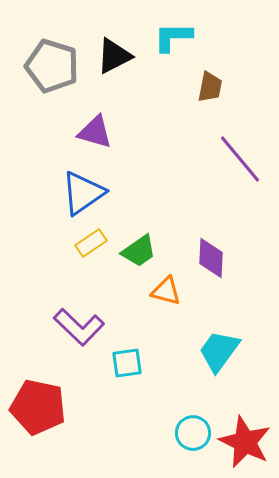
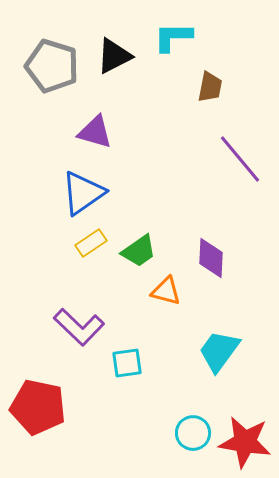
red star: rotated 16 degrees counterclockwise
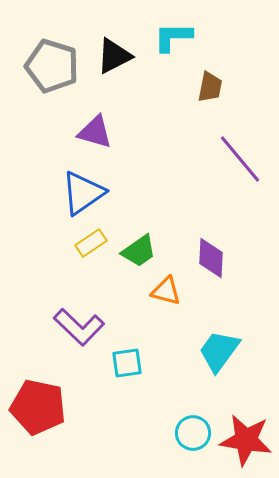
red star: moved 1 px right, 2 px up
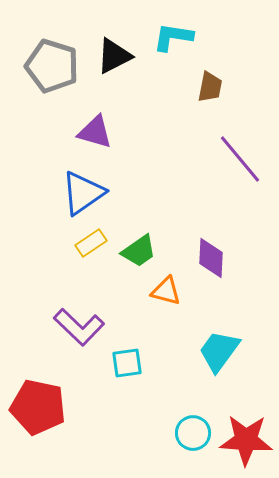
cyan L-shape: rotated 9 degrees clockwise
red star: rotated 6 degrees counterclockwise
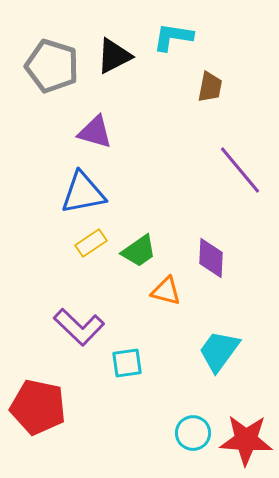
purple line: moved 11 px down
blue triangle: rotated 24 degrees clockwise
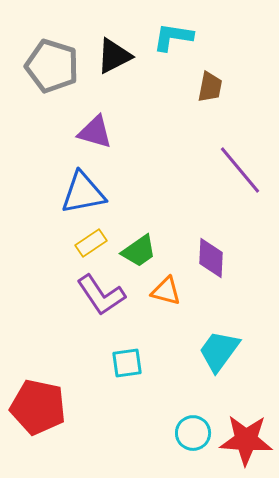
purple L-shape: moved 22 px right, 32 px up; rotated 12 degrees clockwise
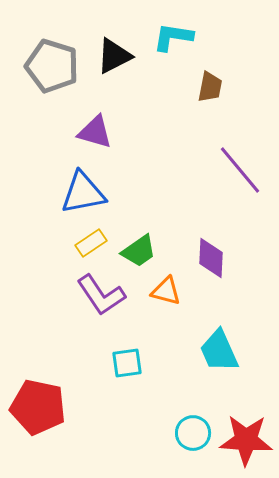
cyan trapezoid: rotated 60 degrees counterclockwise
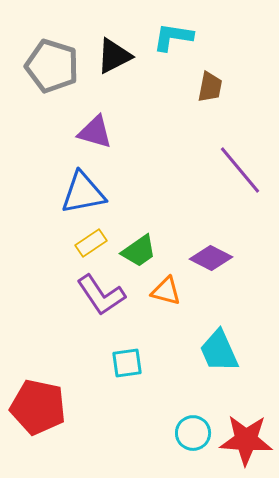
purple diamond: rotated 66 degrees counterclockwise
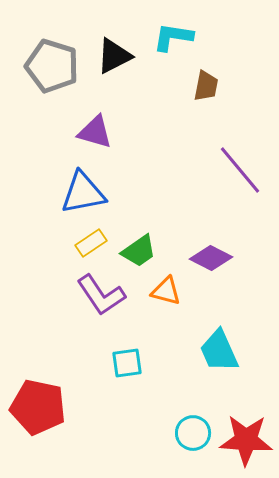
brown trapezoid: moved 4 px left, 1 px up
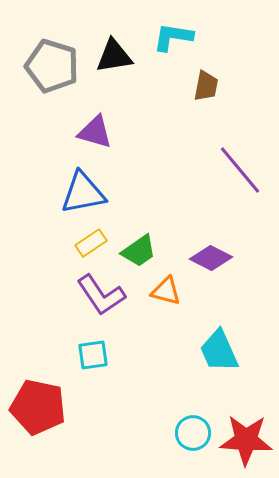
black triangle: rotated 18 degrees clockwise
cyan square: moved 34 px left, 8 px up
